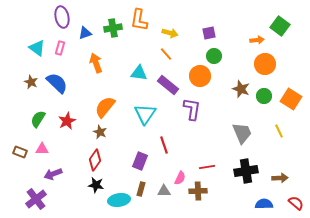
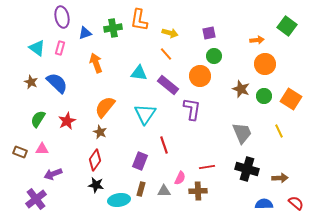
green square at (280, 26): moved 7 px right
black cross at (246, 171): moved 1 px right, 2 px up; rotated 25 degrees clockwise
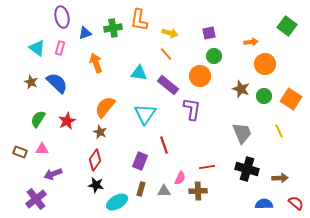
orange arrow at (257, 40): moved 6 px left, 2 px down
cyan ellipse at (119, 200): moved 2 px left, 2 px down; rotated 20 degrees counterclockwise
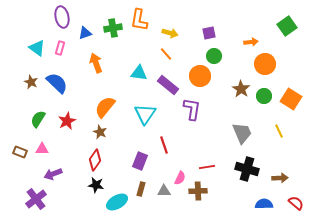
green square at (287, 26): rotated 18 degrees clockwise
brown star at (241, 89): rotated 12 degrees clockwise
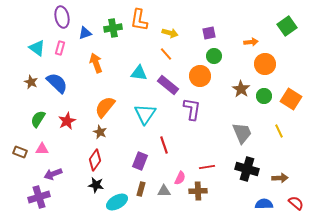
purple cross at (36, 199): moved 3 px right, 2 px up; rotated 20 degrees clockwise
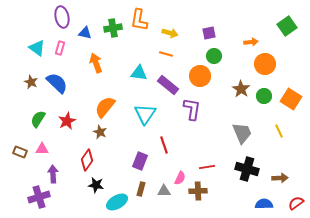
blue triangle at (85, 33): rotated 32 degrees clockwise
orange line at (166, 54): rotated 32 degrees counterclockwise
red diamond at (95, 160): moved 8 px left
purple arrow at (53, 174): rotated 108 degrees clockwise
red semicircle at (296, 203): rotated 77 degrees counterclockwise
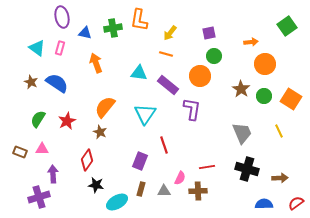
yellow arrow at (170, 33): rotated 112 degrees clockwise
blue semicircle at (57, 83): rotated 10 degrees counterclockwise
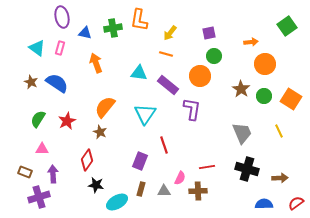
brown rectangle at (20, 152): moved 5 px right, 20 px down
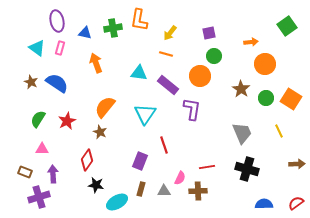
purple ellipse at (62, 17): moved 5 px left, 4 px down
green circle at (264, 96): moved 2 px right, 2 px down
brown arrow at (280, 178): moved 17 px right, 14 px up
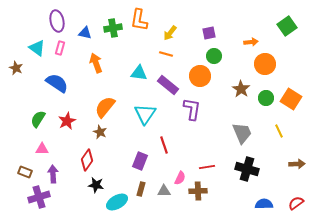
brown star at (31, 82): moved 15 px left, 14 px up
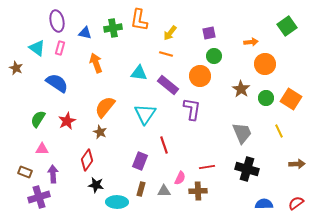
cyan ellipse at (117, 202): rotated 30 degrees clockwise
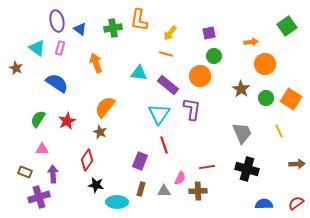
blue triangle at (85, 33): moved 5 px left, 4 px up; rotated 24 degrees clockwise
cyan triangle at (145, 114): moved 14 px right
